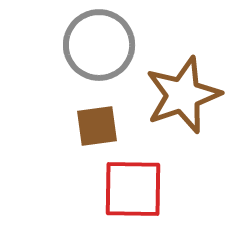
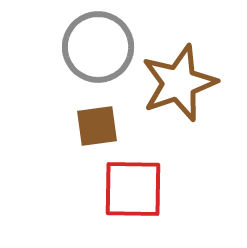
gray circle: moved 1 px left, 2 px down
brown star: moved 4 px left, 12 px up
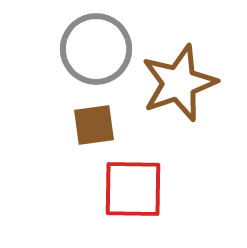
gray circle: moved 2 px left, 2 px down
brown square: moved 3 px left, 1 px up
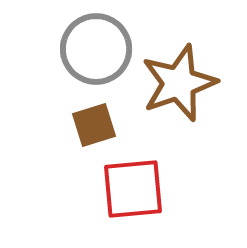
brown square: rotated 9 degrees counterclockwise
red square: rotated 6 degrees counterclockwise
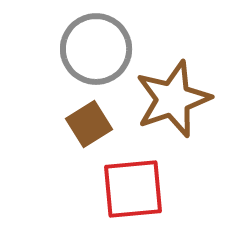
brown star: moved 6 px left, 16 px down
brown square: moved 5 px left, 1 px up; rotated 15 degrees counterclockwise
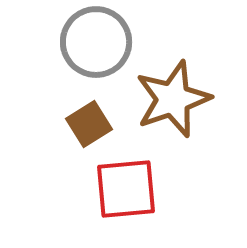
gray circle: moved 7 px up
red square: moved 7 px left
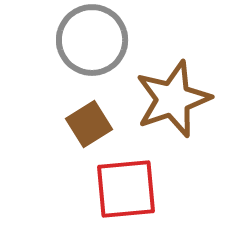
gray circle: moved 4 px left, 2 px up
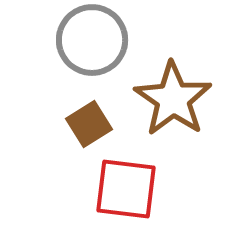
brown star: rotated 18 degrees counterclockwise
red square: rotated 12 degrees clockwise
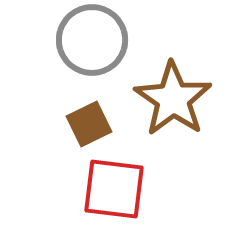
brown square: rotated 6 degrees clockwise
red square: moved 12 px left
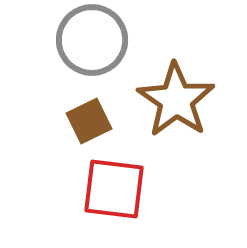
brown star: moved 3 px right, 1 px down
brown square: moved 3 px up
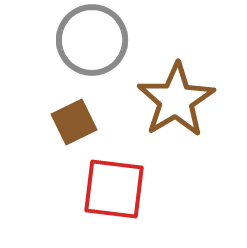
brown star: rotated 6 degrees clockwise
brown square: moved 15 px left, 1 px down
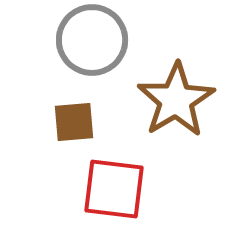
brown square: rotated 21 degrees clockwise
